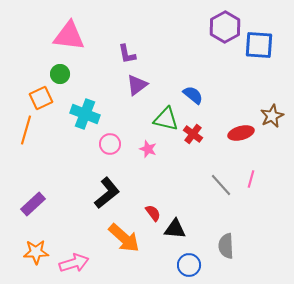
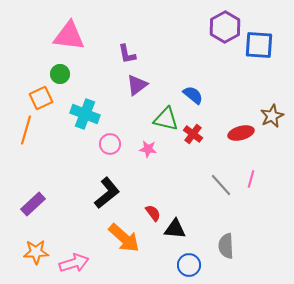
pink star: rotated 12 degrees counterclockwise
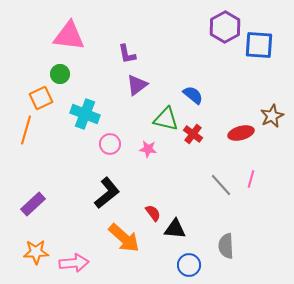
pink arrow: rotated 12 degrees clockwise
